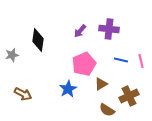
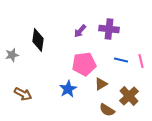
pink pentagon: rotated 15 degrees clockwise
brown cross: rotated 18 degrees counterclockwise
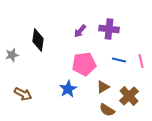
blue line: moved 2 px left
brown triangle: moved 2 px right, 3 px down
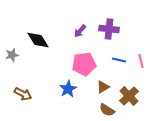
black diamond: rotated 40 degrees counterclockwise
